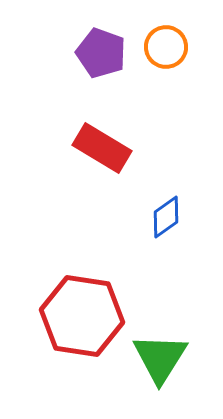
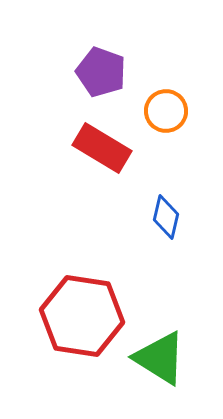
orange circle: moved 64 px down
purple pentagon: moved 19 px down
blue diamond: rotated 42 degrees counterclockwise
green triangle: rotated 30 degrees counterclockwise
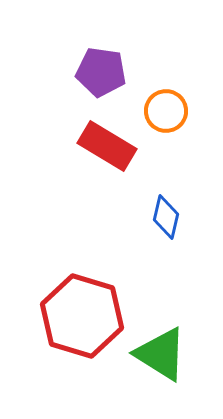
purple pentagon: rotated 12 degrees counterclockwise
red rectangle: moved 5 px right, 2 px up
red hexagon: rotated 8 degrees clockwise
green triangle: moved 1 px right, 4 px up
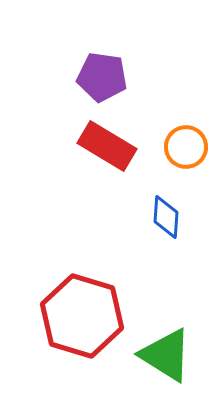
purple pentagon: moved 1 px right, 5 px down
orange circle: moved 20 px right, 36 px down
blue diamond: rotated 9 degrees counterclockwise
green triangle: moved 5 px right, 1 px down
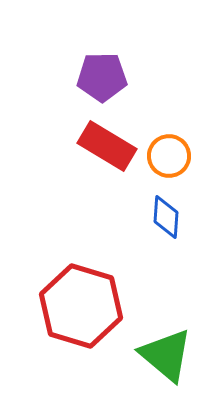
purple pentagon: rotated 9 degrees counterclockwise
orange circle: moved 17 px left, 9 px down
red hexagon: moved 1 px left, 10 px up
green triangle: rotated 8 degrees clockwise
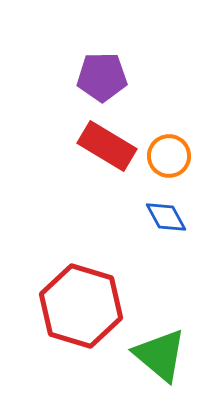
blue diamond: rotated 33 degrees counterclockwise
green triangle: moved 6 px left
